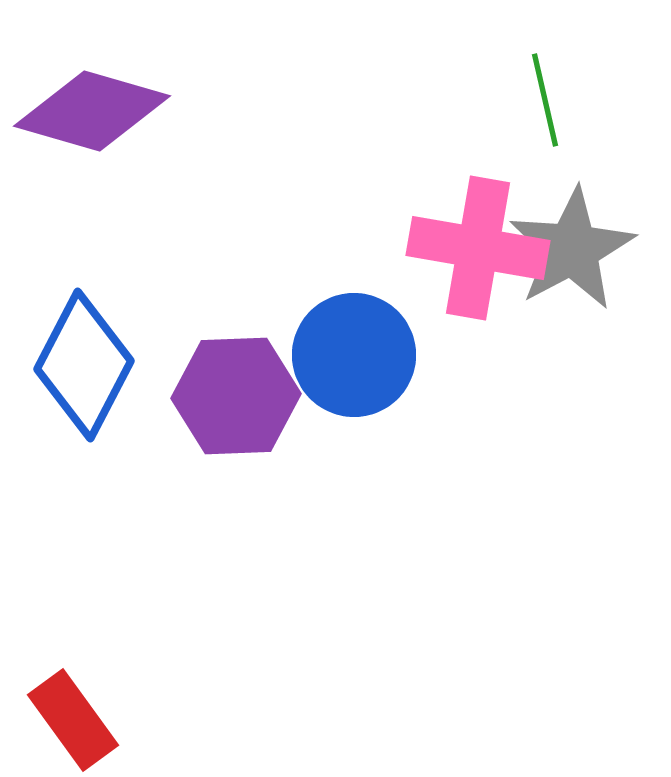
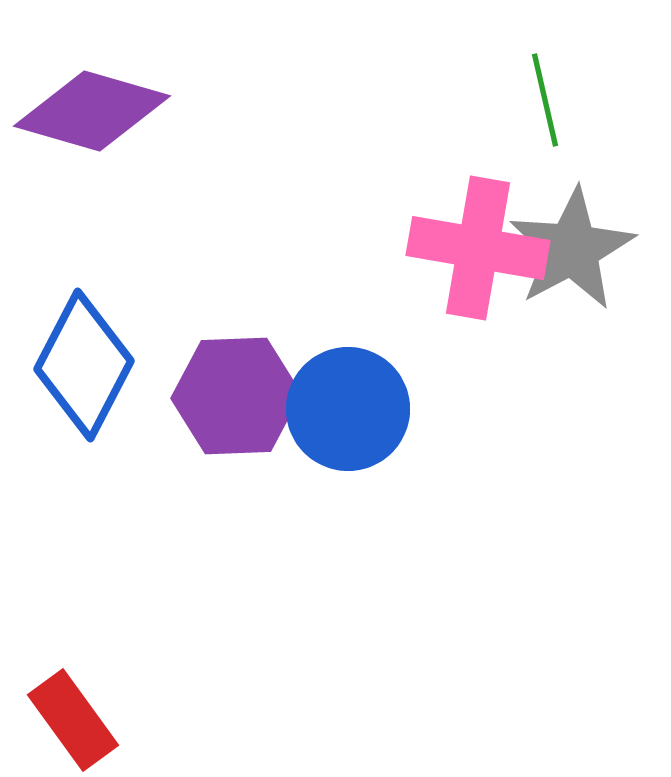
blue circle: moved 6 px left, 54 px down
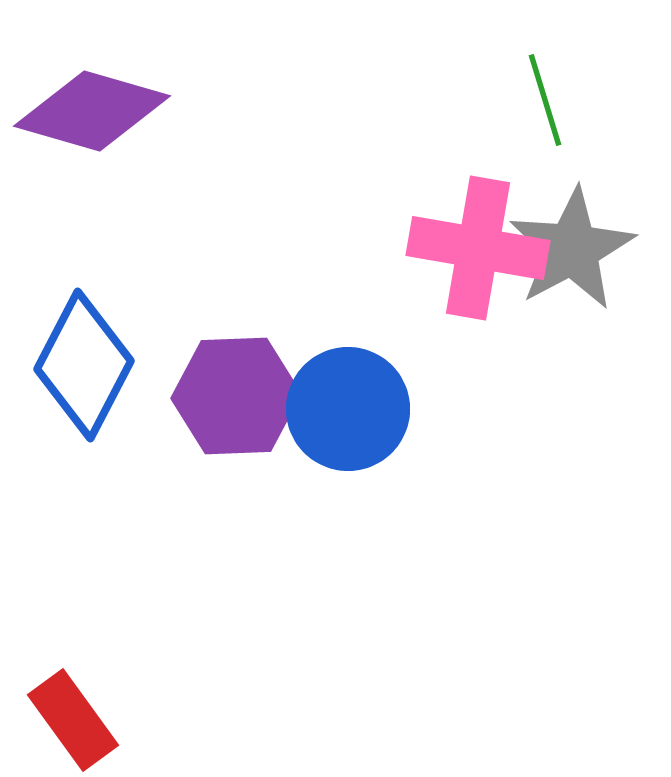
green line: rotated 4 degrees counterclockwise
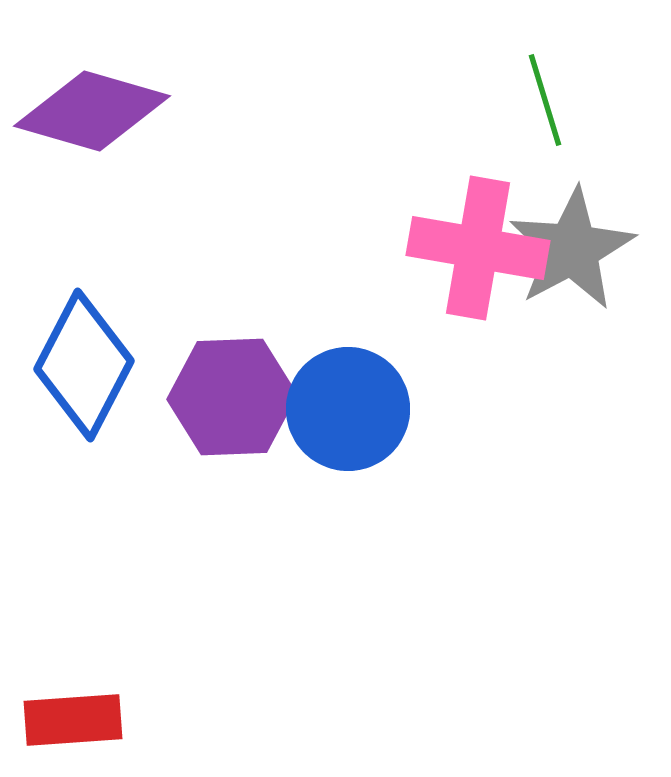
purple hexagon: moved 4 px left, 1 px down
red rectangle: rotated 58 degrees counterclockwise
